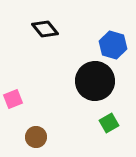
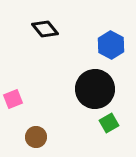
blue hexagon: moved 2 px left; rotated 12 degrees clockwise
black circle: moved 8 px down
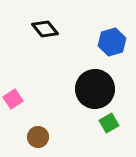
blue hexagon: moved 1 px right, 3 px up; rotated 16 degrees clockwise
pink square: rotated 12 degrees counterclockwise
brown circle: moved 2 px right
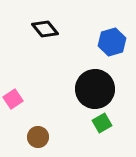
green square: moved 7 px left
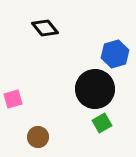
black diamond: moved 1 px up
blue hexagon: moved 3 px right, 12 px down
pink square: rotated 18 degrees clockwise
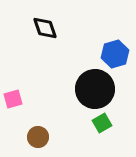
black diamond: rotated 20 degrees clockwise
